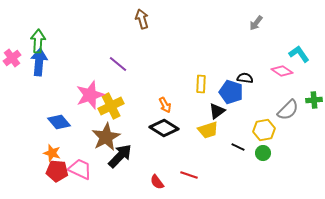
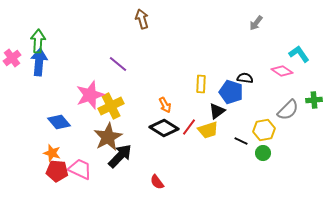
brown star: moved 2 px right
black line: moved 3 px right, 6 px up
red line: moved 48 px up; rotated 72 degrees counterclockwise
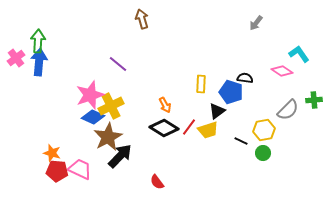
pink cross: moved 4 px right
blue diamond: moved 34 px right, 5 px up; rotated 25 degrees counterclockwise
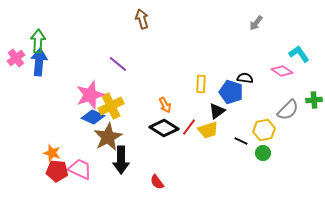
black arrow: moved 1 px right, 4 px down; rotated 136 degrees clockwise
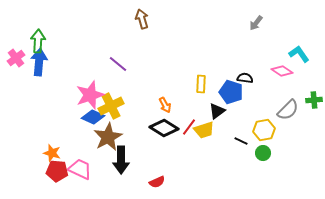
yellow trapezoid: moved 4 px left
red semicircle: rotated 77 degrees counterclockwise
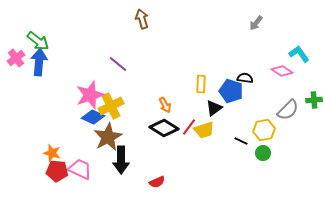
green arrow: rotated 125 degrees clockwise
blue pentagon: moved 1 px up
black triangle: moved 3 px left, 3 px up
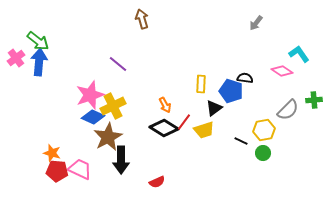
yellow cross: moved 2 px right
red line: moved 5 px left, 5 px up
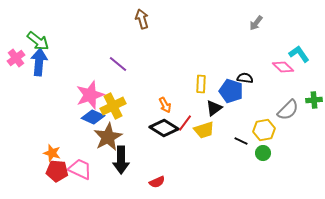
pink diamond: moved 1 px right, 4 px up; rotated 10 degrees clockwise
red line: moved 1 px right, 1 px down
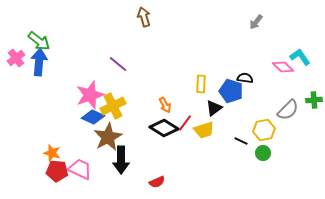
brown arrow: moved 2 px right, 2 px up
gray arrow: moved 1 px up
green arrow: moved 1 px right
cyan L-shape: moved 1 px right, 3 px down
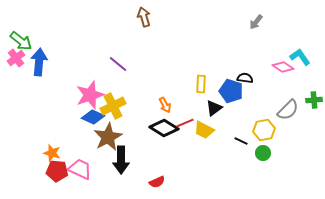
green arrow: moved 18 px left
pink diamond: rotated 10 degrees counterclockwise
red line: rotated 30 degrees clockwise
yellow trapezoid: rotated 45 degrees clockwise
